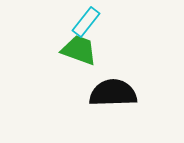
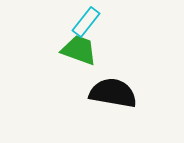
black semicircle: rotated 12 degrees clockwise
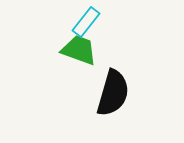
black semicircle: rotated 96 degrees clockwise
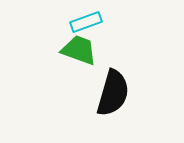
cyan rectangle: rotated 32 degrees clockwise
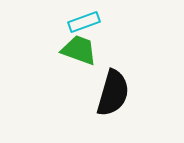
cyan rectangle: moved 2 px left
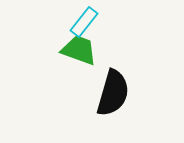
cyan rectangle: rotated 32 degrees counterclockwise
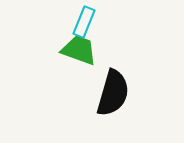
cyan rectangle: rotated 16 degrees counterclockwise
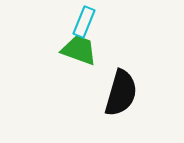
black semicircle: moved 8 px right
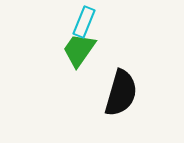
green trapezoid: rotated 75 degrees counterclockwise
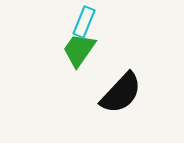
black semicircle: rotated 27 degrees clockwise
